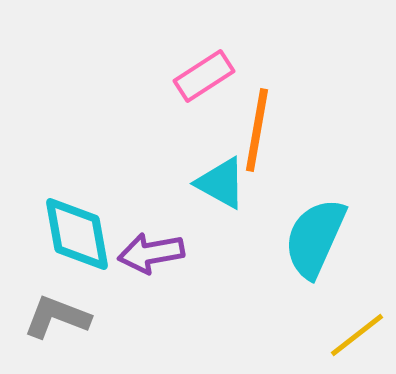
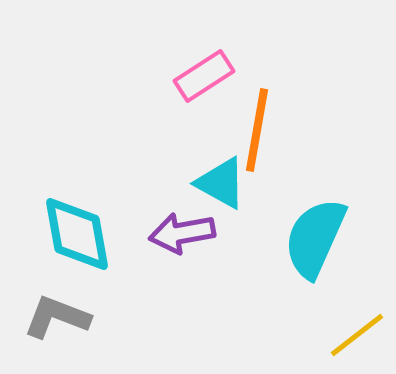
purple arrow: moved 31 px right, 20 px up
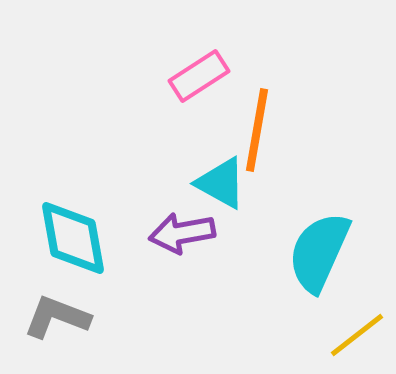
pink rectangle: moved 5 px left
cyan diamond: moved 4 px left, 4 px down
cyan semicircle: moved 4 px right, 14 px down
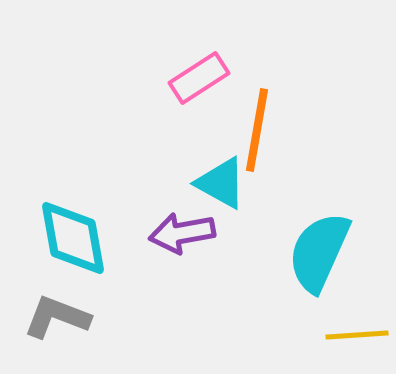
pink rectangle: moved 2 px down
yellow line: rotated 34 degrees clockwise
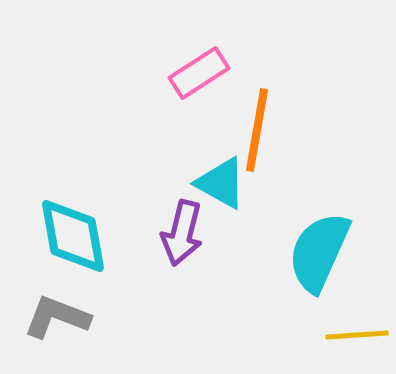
pink rectangle: moved 5 px up
purple arrow: rotated 66 degrees counterclockwise
cyan diamond: moved 2 px up
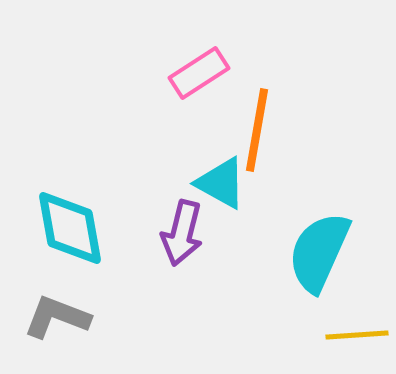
cyan diamond: moved 3 px left, 8 px up
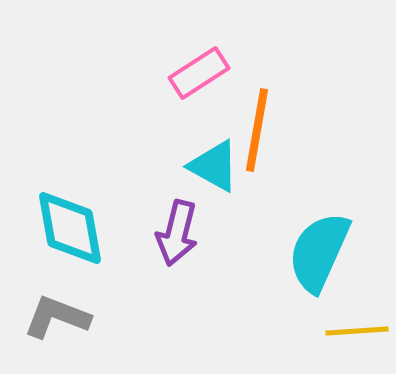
cyan triangle: moved 7 px left, 17 px up
purple arrow: moved 5 px left
yellow line: moved 4 px up
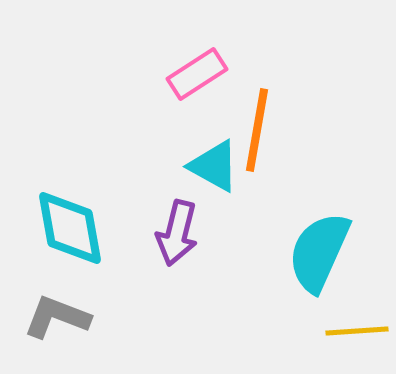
pink rectangle: moved 2 px left, 1 px down
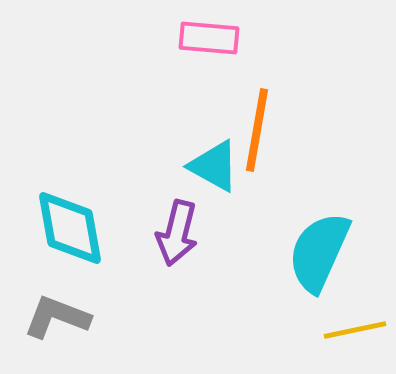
pink rectangle: moved 12 px right, 36 px up; rotated 38 degrees clockwise
yellow line: moved 2 px left, 1 px up; rotated 8 degrees counterclockwise
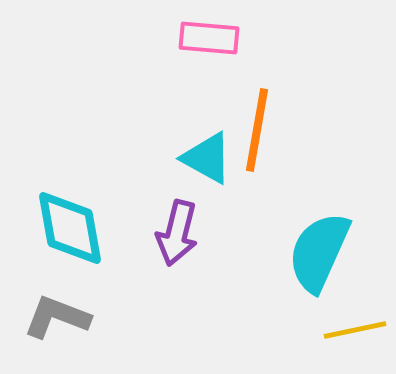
cyan triangle: moved 7 px left, 8 px up
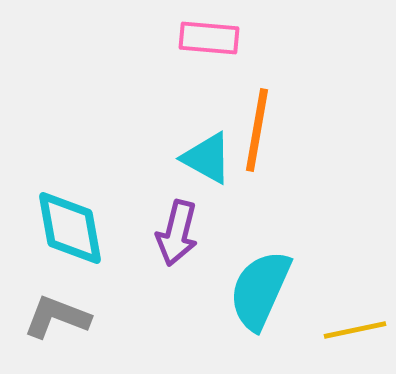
cyan semicircle: moved 59 px left, 38 px down
